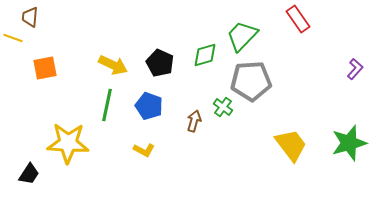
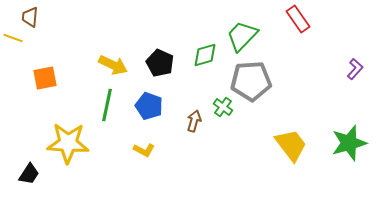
orange square: moved 10 px down
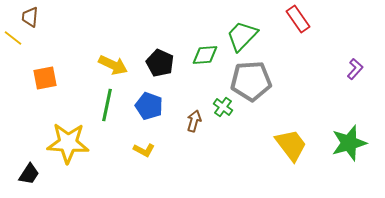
yellow line: rotated 18 degrees clockwise
green diamond: rotated 12 degrees clockwise
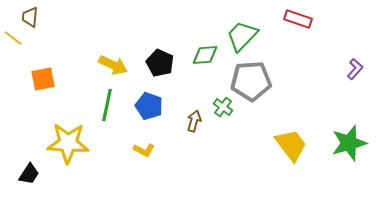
red rectangle: rotated 36 degrees counterclockwise
orange square: moved 2 px left, 1 px down
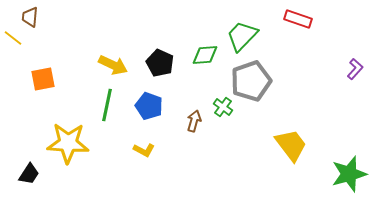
gray pentagon: rotated 15 degrees counterclockwise
green star: moved 31 px down
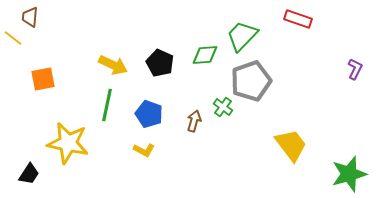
purple L-shape: rotated 15 degrees counterclockwise
blue pentagon: moved 8 px down
yellow star: rotated 9 degrees clockwise
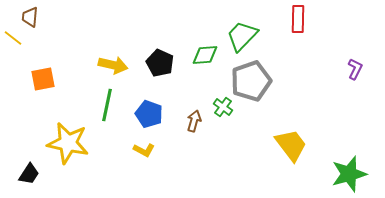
red rectangle: rotated 72 degrees clockwise
yellow arrow: rotated 12 degrees counterclockwise
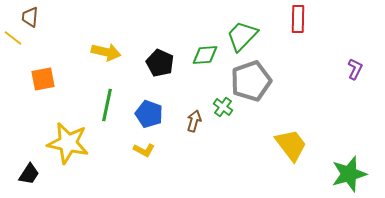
yellow arrow: moved 7 px left, 13 px up
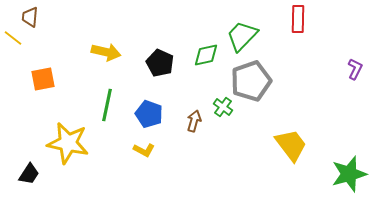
green diamond: moved 1 px right; rotated 8 degrees counterclockwise
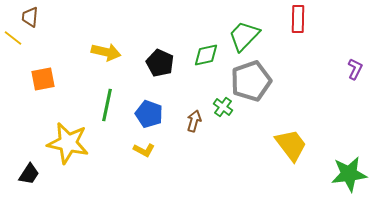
green trapezoid: moved 2 px right
green star: rotated 9 degrees clockwise
